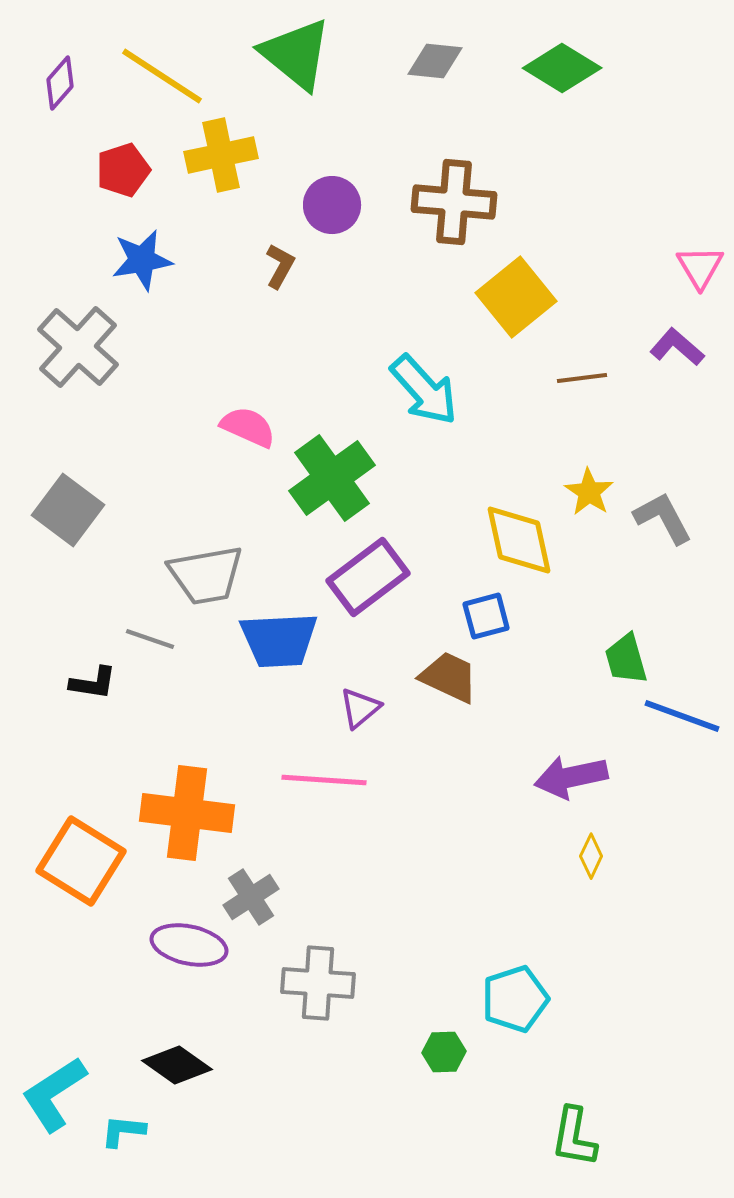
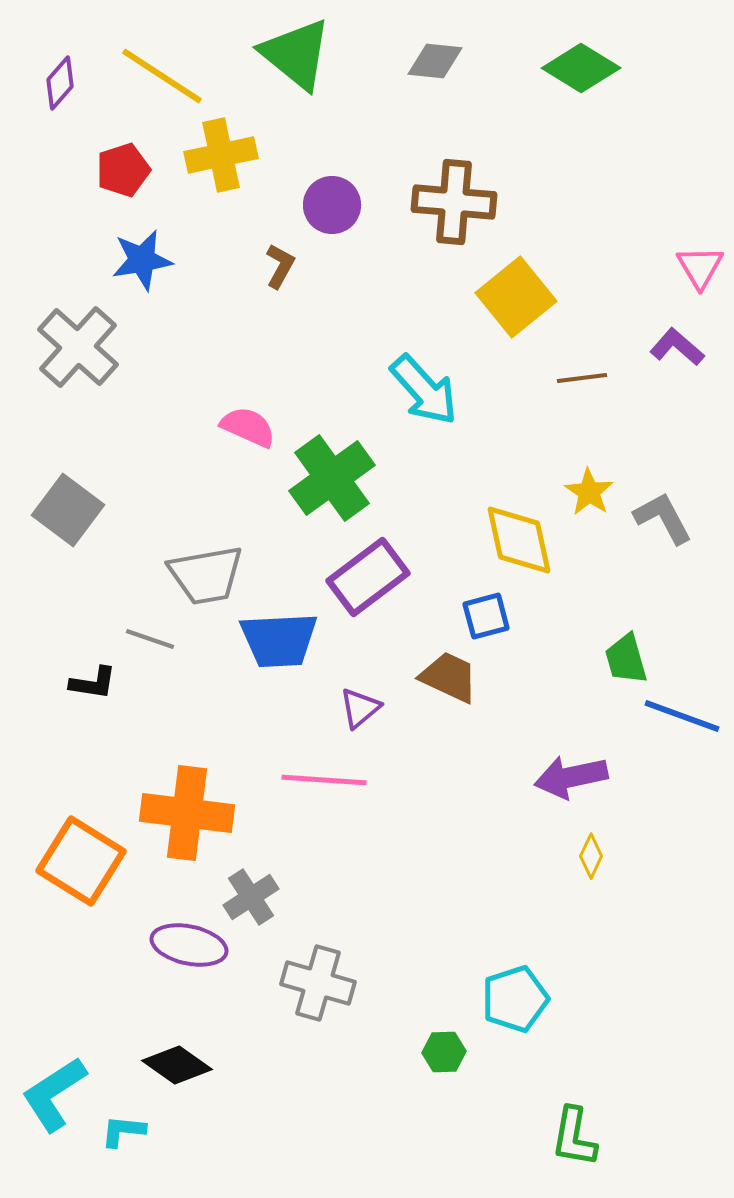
green diamond at (562, 68): moved 19 px right
gray cross at (318, 983): rotated 12 degrees clockwise
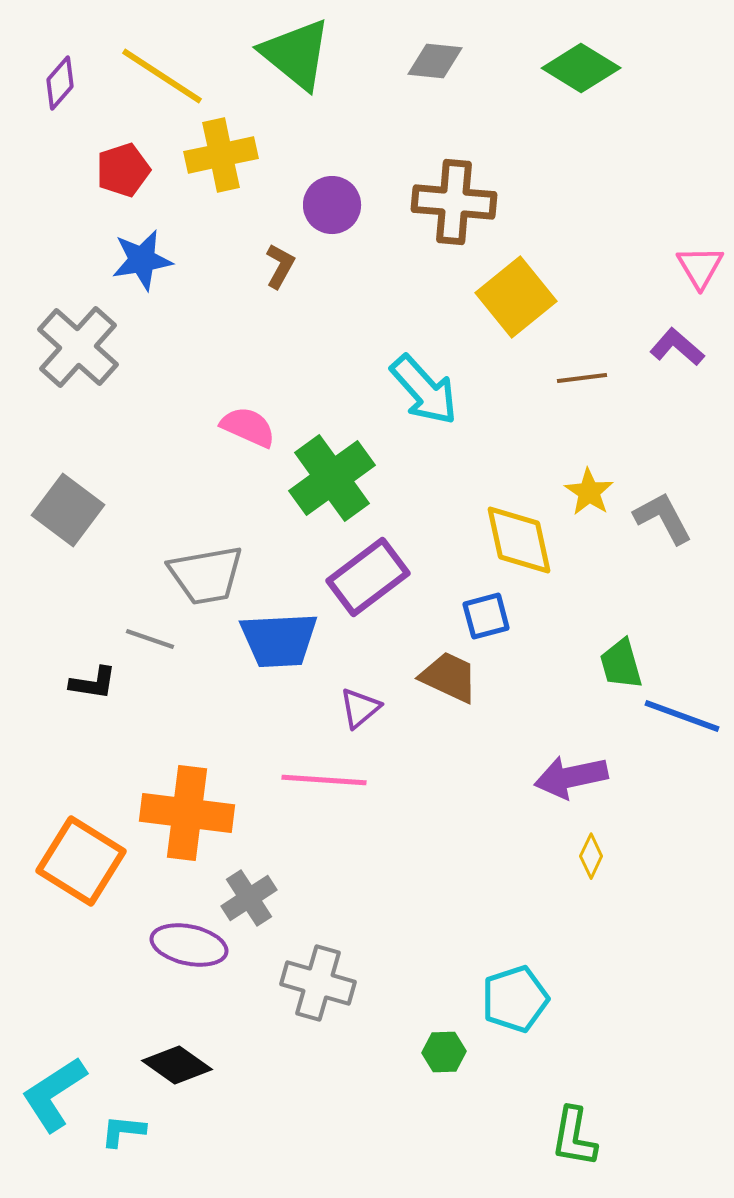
green trapezoid at (626, 659): moved 5 px left, 5 px down
gray cross at (251, 897): moved 2 px left, 1 px down
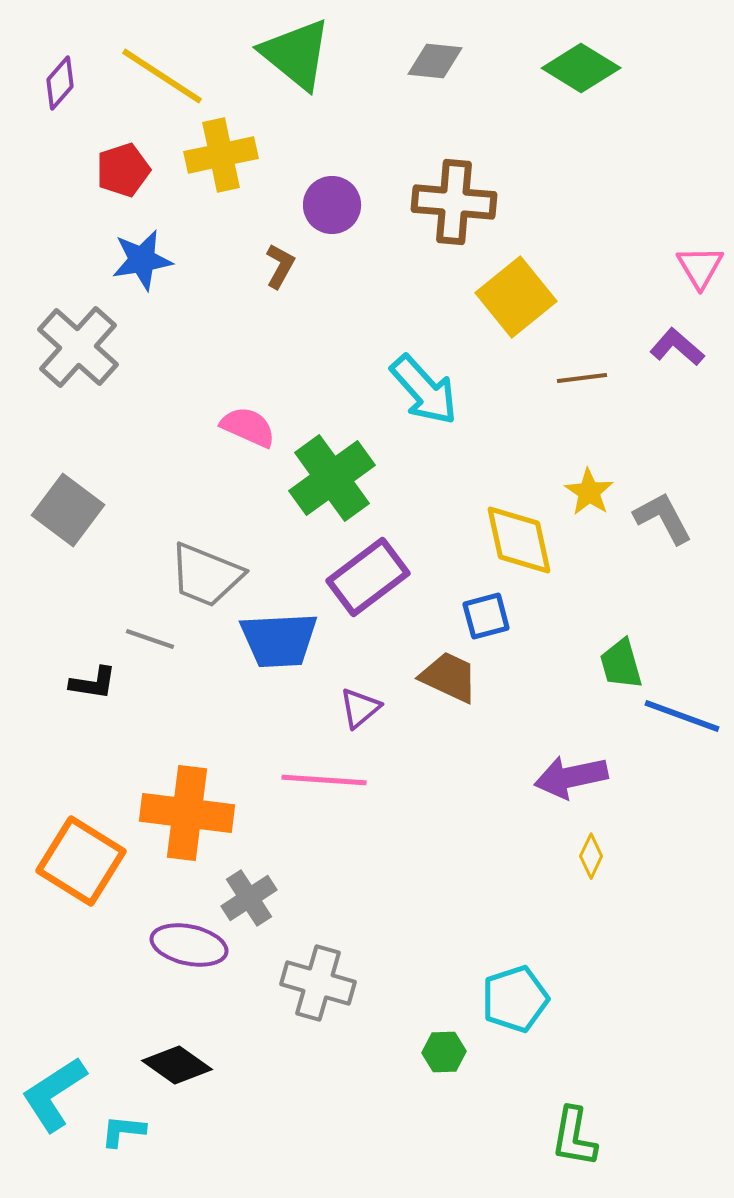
gray trapezoid at (206, 575): rotated 32 degrees clockwise
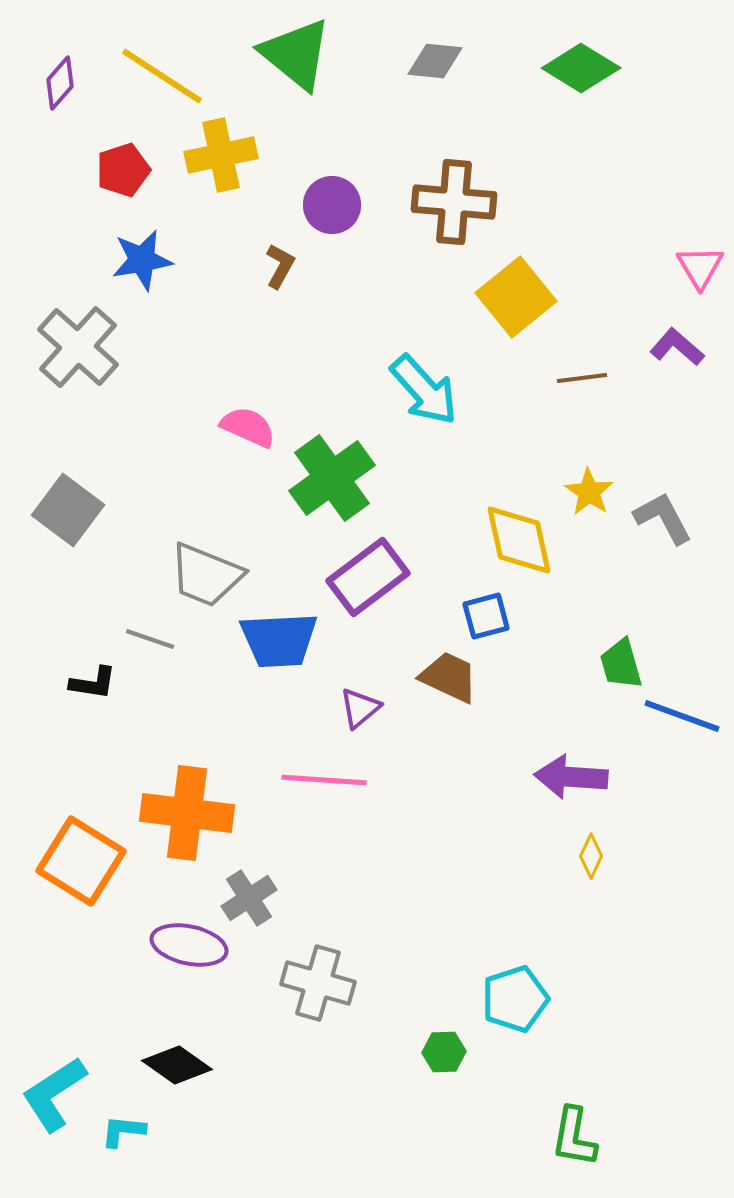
purple arrow at (571, 777): rotated 16 degrees clockwise
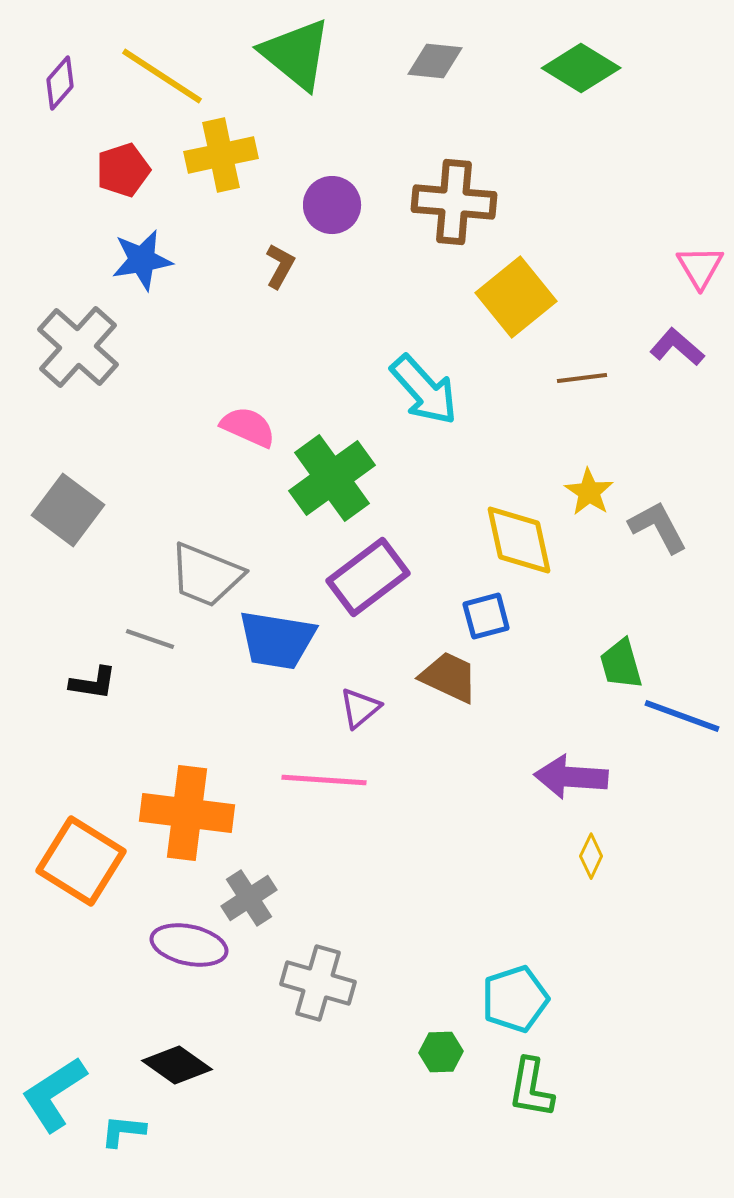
gray L-shape at (663, 518): moved 5 px left, 9 px down
blue trapezoid at (279, 640): moved 2 px left; rotated 12 degrees clockwise
green hexagon at (444, 1052): moved 3 px left
green L-shape at (574, 1137): moved 43 px left, 49 px up
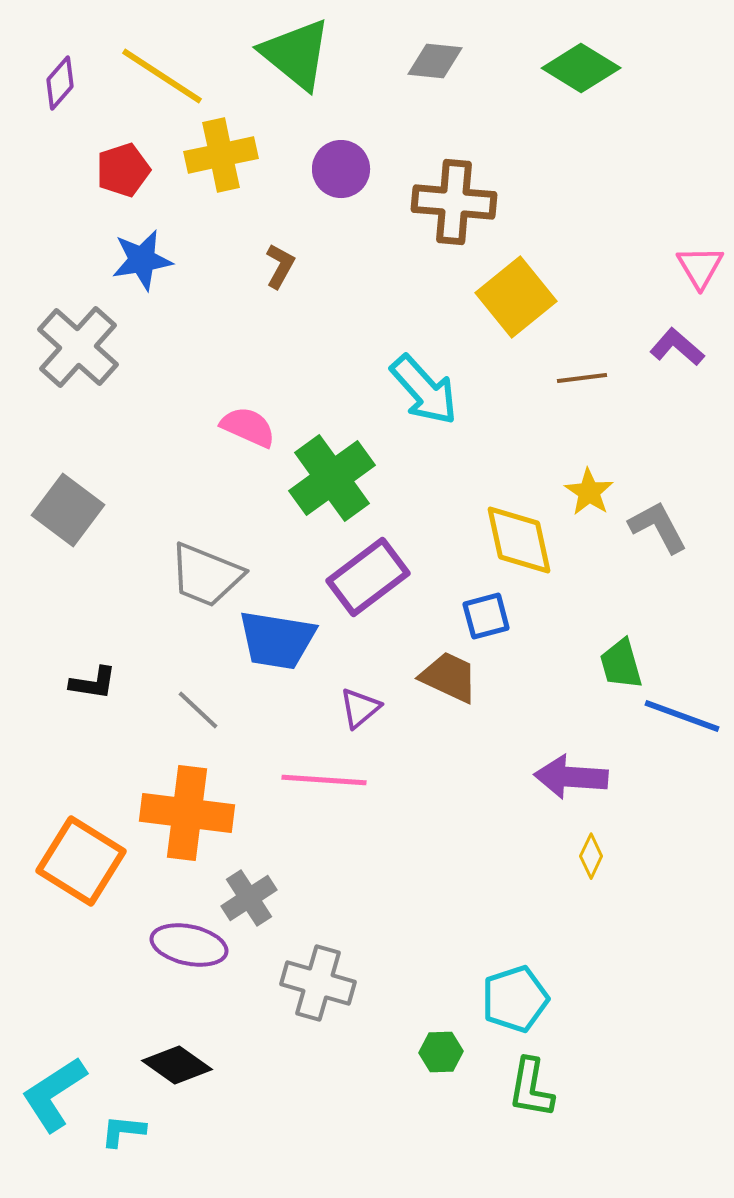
purple circle at (332, 205): moved 9 px right, 36 px up
gray line at (150, 639): moved 48 px right, 71 px down; rotated 24 degrees clockwise
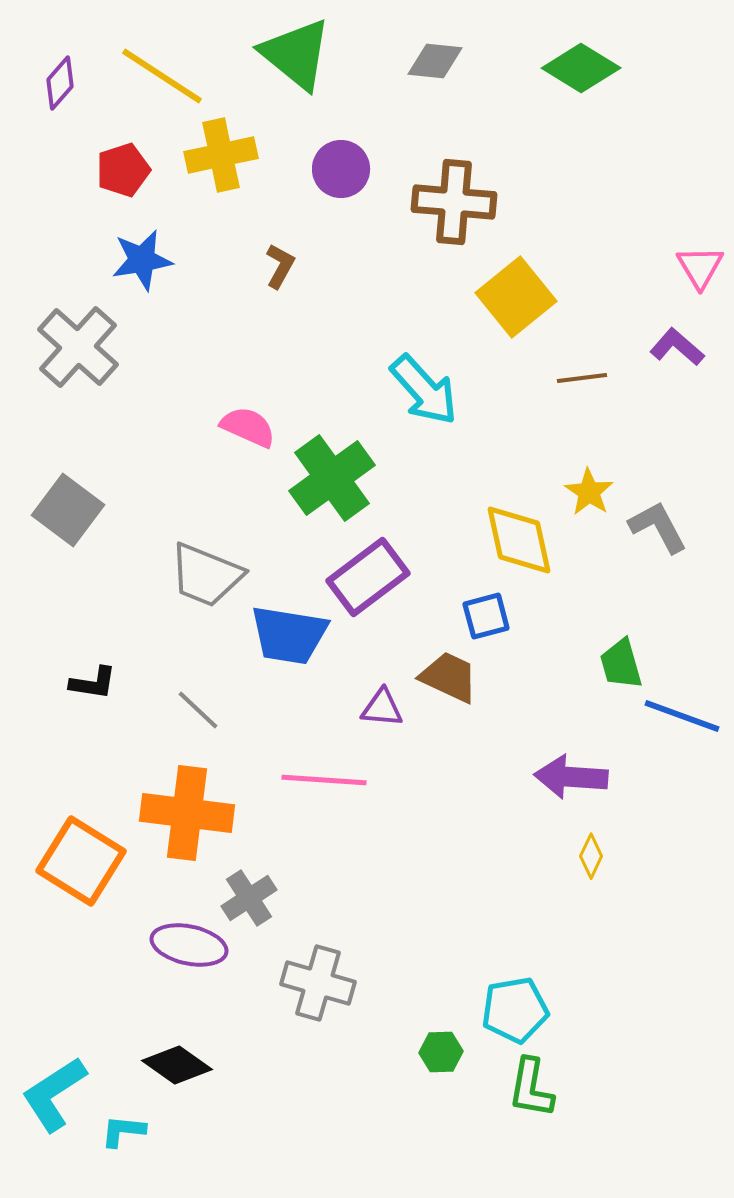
blue trapezoid at (277, 640): moved 12 px right, 5 px up
purple triangle at (360, 708): moved 22 px right; rotated 45 degrees clockwise
cyan pentagon at (515, 999): moved 11 px down; rotated 8 degrees clockwise
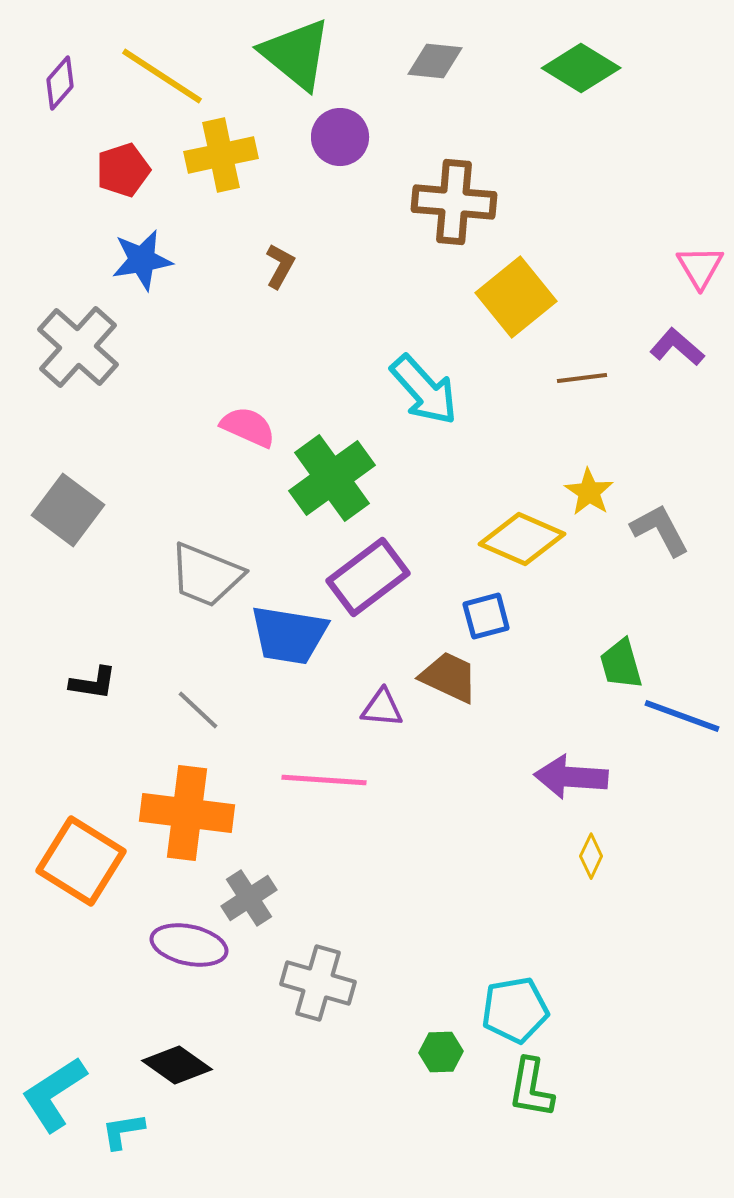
purple circle at (341, 169): moved 1 px left, 32 px up
gray L-shape at (658, 527): moved 2 px right, 3 px down
yellow diamond at (519, 540): moved 3 px right, 1 px up; rotated 54 degrees counterclockwise
cyan L-shape at (123, 1131): rotated 15 degrees counterclockwise
